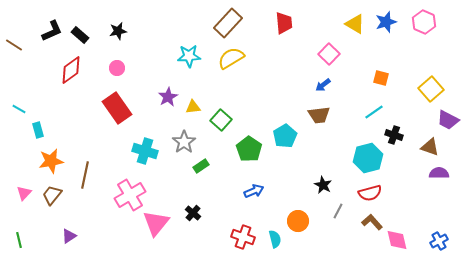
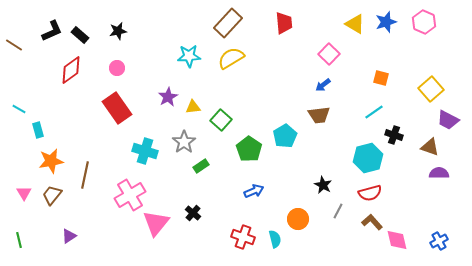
pink triangle at (24, 193): rotated 14 degrees counterclockwise
orange circle at (298, 221): moved 2 px up
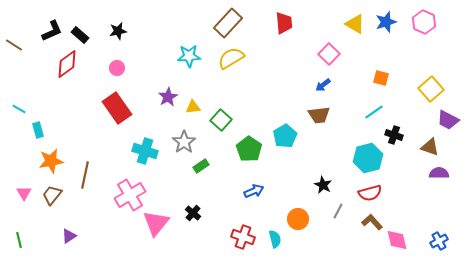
red diamond at (71, 70): moved 4 px left, 6 px up
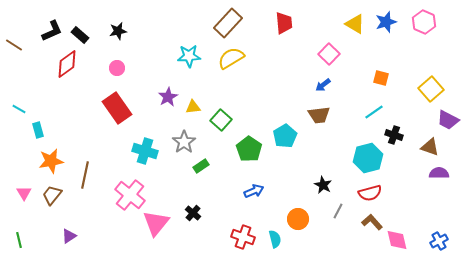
pink cross at (130, 195): rotated 20 degrees counterclockwise
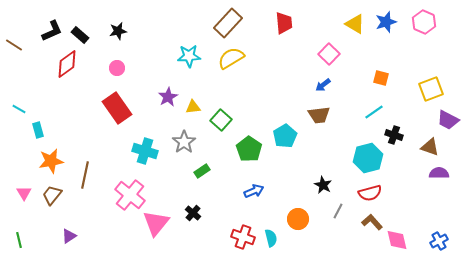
yellow square at (431, 89): rotated 20 degrees clockwise
green rectangle at (201, 166): moved 1 px right, 5 px down
cyan semicircle at (275, 239): moved 4 px left, 1 px up
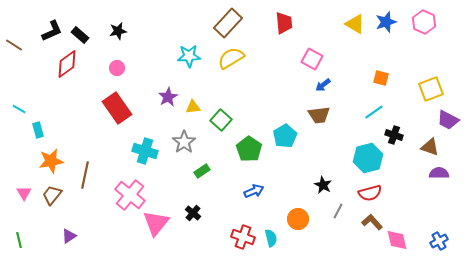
pink square at (329, 54): moved 17 px left, 5 px down; rotated 15 degrees counterclockwise
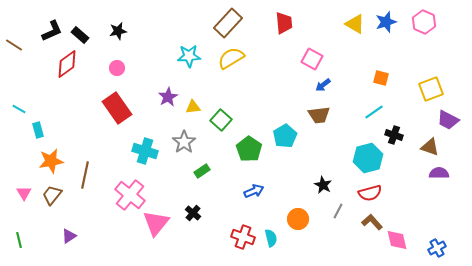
blue cross at (439, 241): moved 2 px left, 7 px down
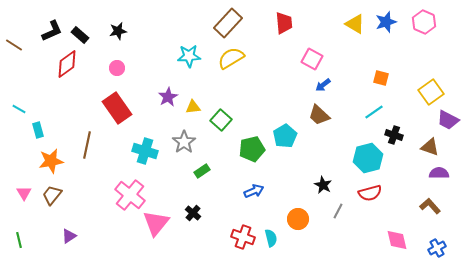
yellow square at (431, 89): moved 3 px down; rotated 15 degrees counterclockwise
brown trapezoid at (319, 115): rotated 50 degrees clockwise
green pentagon at (249, 149): moved 3 px right; rotated 25 degrees clockwise
brown line at (85, 175): moved 2 px right, 30 px up
brown L-shape at (372, 222): moved 58 px right, 16 px up
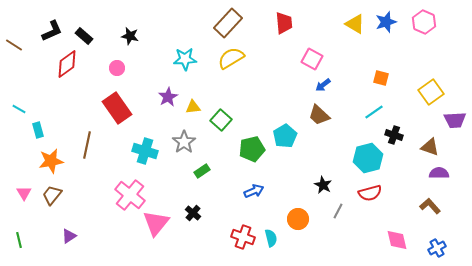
black star at (118, 31): moved 12 px right, 5 px down; rotated 24 degrees clockwise
black rectangle at (80, 35): moved 4 px right, 1 px down
cyan star at (189, 56): moved 4 px left, 3 px down
purple trapezoid at (448, 120): moved 7 px right; rotated 30 degrees counterclockwise
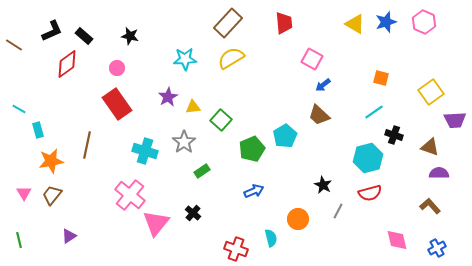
red rectangle at (117, 108): moved 4 px up
green pentagon at (252, 149): rotated 10 degrees counterclockwise
red cross at (243, 237): moved 7 px left, 12 px down
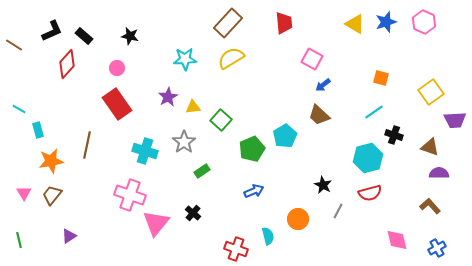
red diamond at (67, 64): rotated 12 degrees counterclockwise
pink cross at (130, 195): rotated 20 degrees counterclockwise
cyan semicircle at (271, 238): moved 3 px left, 2 px up
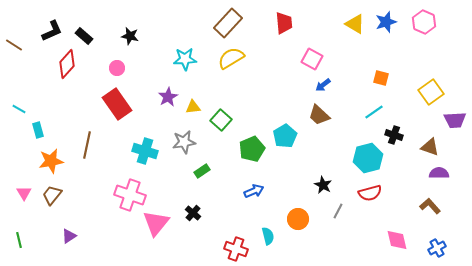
gray star at (184, 142): rotated 25 degrees clockwise
